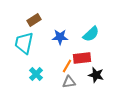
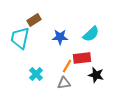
cyan trapezoid: moved 4 px left, 5 px up
gray triangle: moved 5 px left, 1 px down
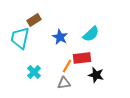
blue star: rotated 28 degrees clockwise
cyan cross: moved 2 px left, 2 px up
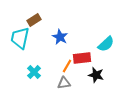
cyan semicircle: moved 15 px right, 10 px down
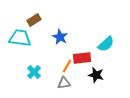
cyan trapezoid: rotated 85 degrees clockwise
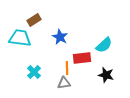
cyan semicircle: moved 2 px left, 1 px down
orange line: moved 2 px down; rotated 32 degrees counterclockwise
black star: moved 10 px right
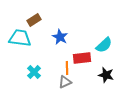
gray triangle: moved 1 px right, 1 px up; rotated 16 degrees counterclockwise
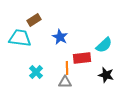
cyan cross: moved 2 px right
gray triangle: rotated 24 degrees clockwise
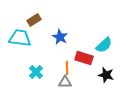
red rectangle: moved 2 px right; rotated 24 degrees clockwise
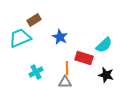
cyan trapezoid: rotated 30 degrees counterclockwise
cyan cross: rotated 16 degrees clockwise
